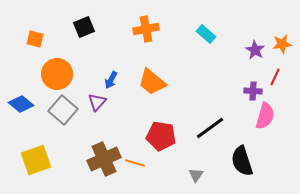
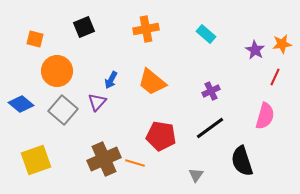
orange circle: moved 3 px up
purple cross: moved 42 px left; rotated 30 degrees counterclockwise
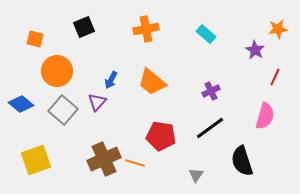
orange star: moved 4 px left, 15 px up
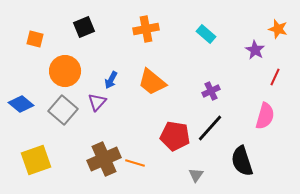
orange star: rotated 24 degrees clockwise
orange circle: moved 8 px right
black line: rotated 12 degrees counterclockwise
red pentagon: moved 14 px right
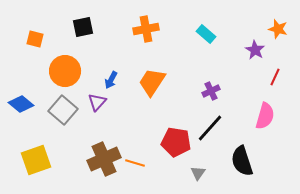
black square: moved 1 px left; rotated 10 degrees clockwise
orange trapezoid: rotated 84 degrees clockwise
red pentagon: moved 1 px right, 6 px down
gray triangle: moved 2 px right, 2 px up
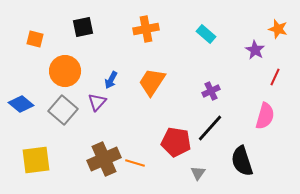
yellow square: rotated 12 degrees clockwise
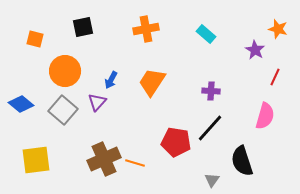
purple cross: rotated 30 degrees clockwise
gray triangle: moved 14 px right, 7 px down
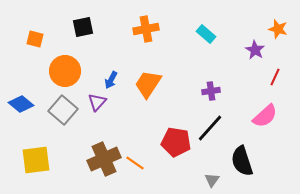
orange trapezoid: moved 4 px left, 2 px down
purple cross: rotated 12 degrees counterclockwise
pink semicircle: rotated 32 degrees clockwise
orange line: rotated 18 degrees clockwise
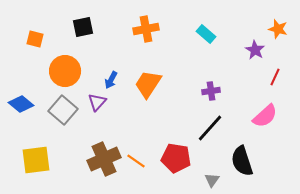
red pentagon: moved 16 px down
orange line: moved 1 px right, 2 px up
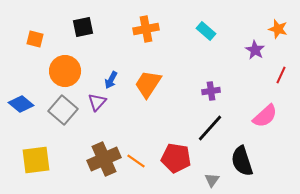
cyan rectangle: moved 3 px up
red line: moved 6 px right, 2 px up
